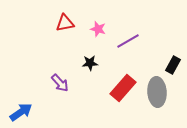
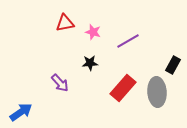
pink star: moved 5 px left, 3 px down
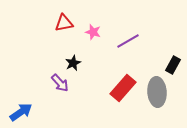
red triangle: moved 1 px left
black star: moved 17 px left; rotated 21 degrees counterclockwise
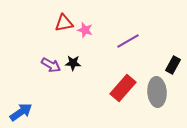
pink star: moved 8 px left, 2 px up
black star: rotated 28 degrees clockwise
purple arrow: moved 9 px left, 18 px up; rotated 18 degrees counterclockwise
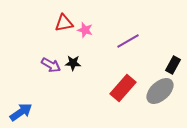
gray ellipse: moved 3 px right, 1 px up; rotated 52 degrees clockwise
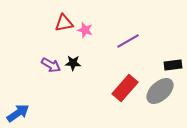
black rectangle: rotated 54 degrees clockwise
red rectangle: moved 2 px right
blue arrow: moved 3 px left, 1 px down
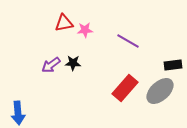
pink star: rotated 21 degrees counterclockwise
purple line: rotated 60 degrees clockwise
purple arrow: rotated 114 degrees clockwise
blue arrow: rotated 120 degrees clockwise
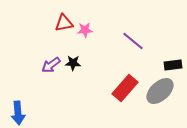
purple line: moved 5 px right; rotated 10 degrees clockwise
